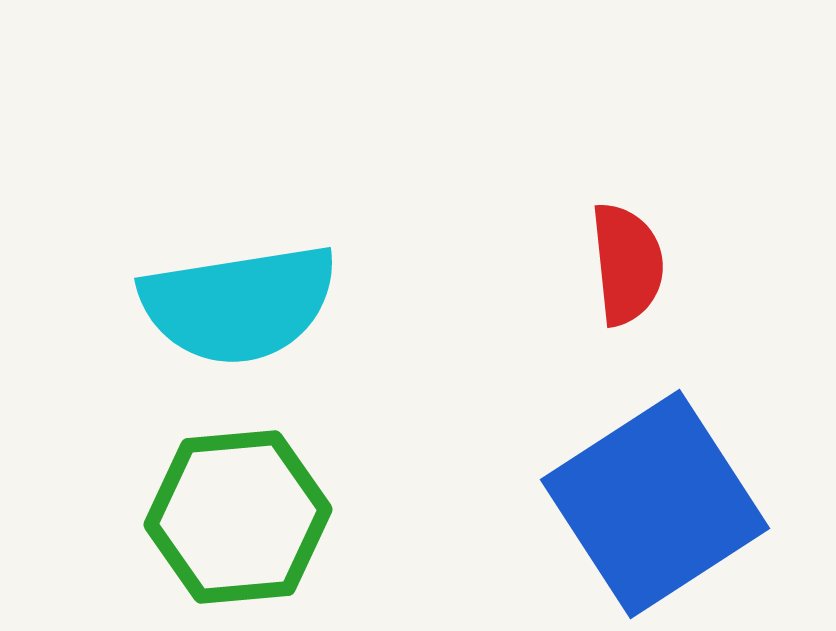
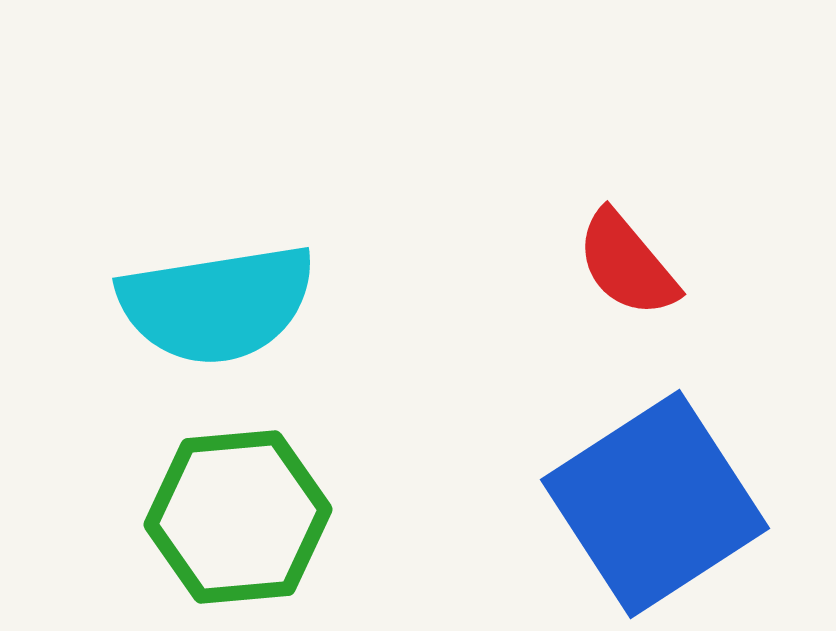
red semicircle: rotated 146 degrees clockwise
cyan semicircle: moved 22 px left
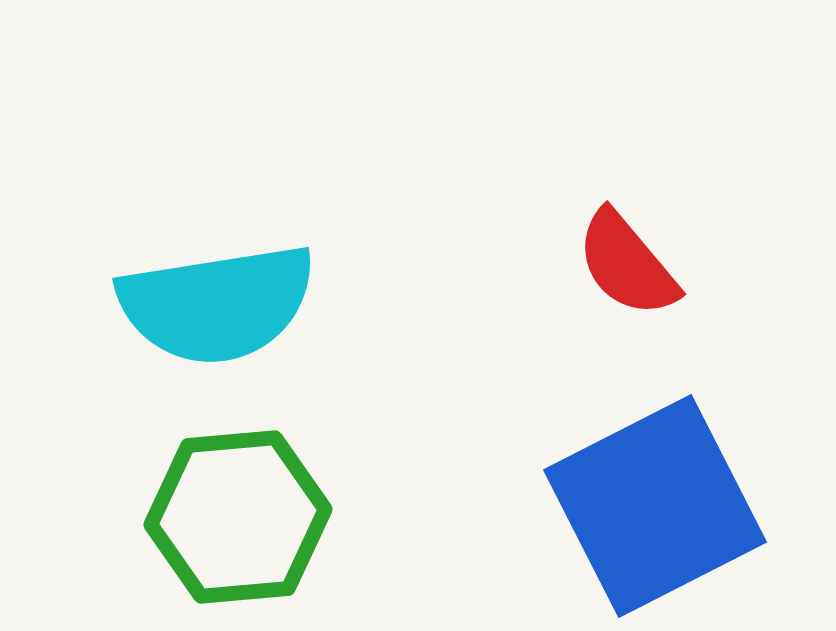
blue square: moved 2 px down; rotated 6 degrees clockwise
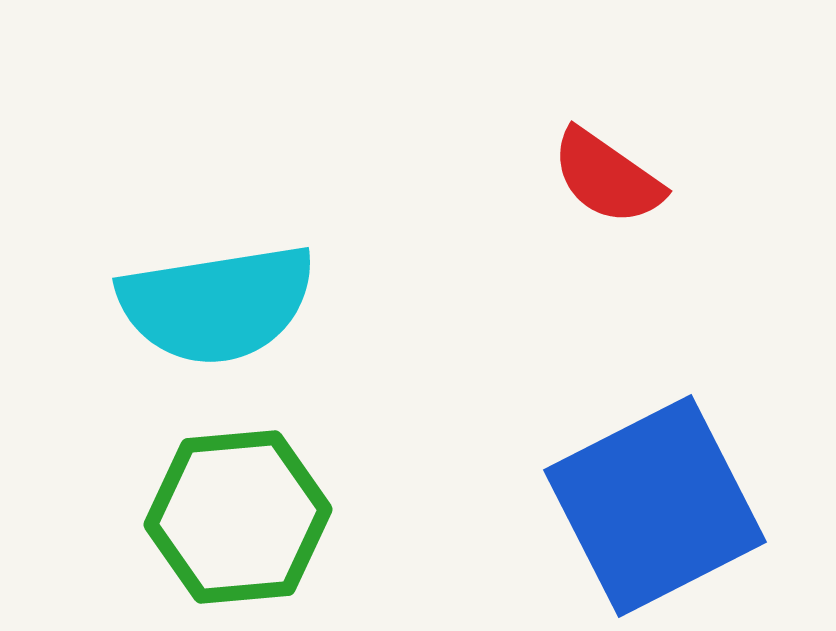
red semicircle: moved 20 px left, 87 px up; rotated 15 degrees counterclockwise
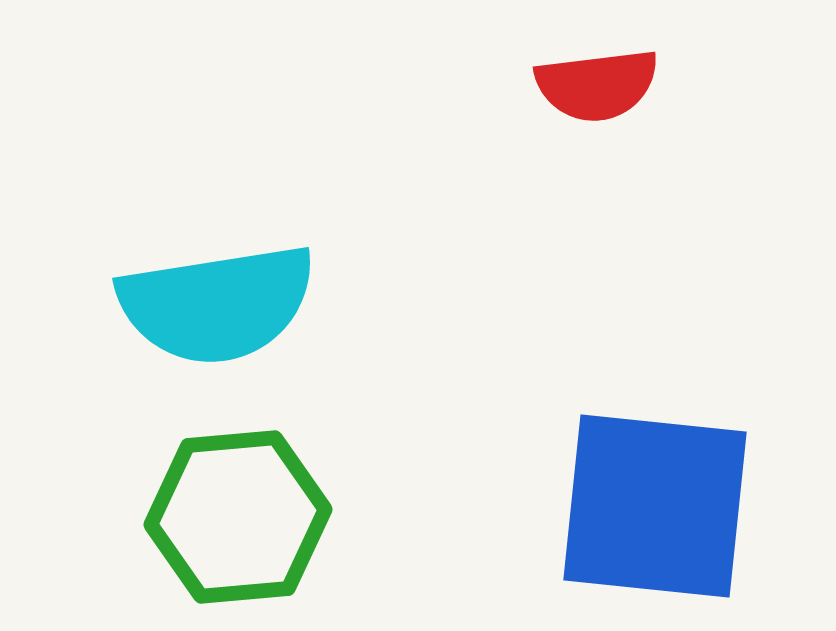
red semicircle: moved 10 px left, 92 px up; rotated 42 degrees counterclockwise
blue square: rotated 33 degrees clockwise
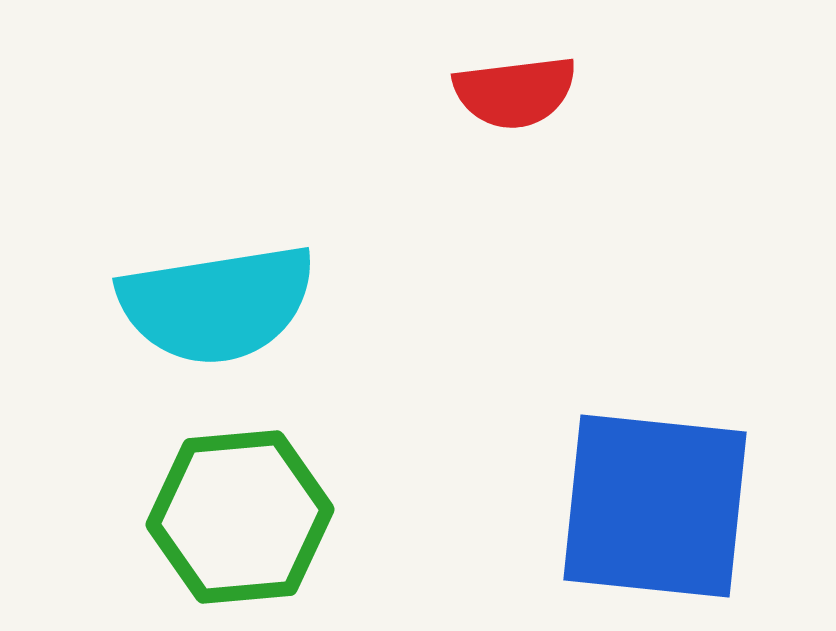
red semicircle: moved 82 px left, 7 px down
green hexagon: moved 2 px right
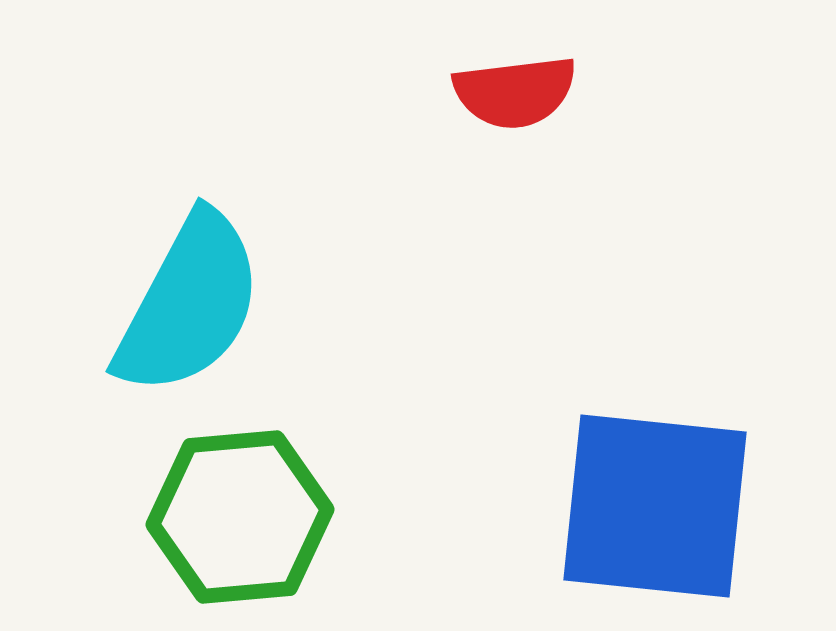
cyan semicircle: moved 28 px left; rotated 53 degrees counterclockwise
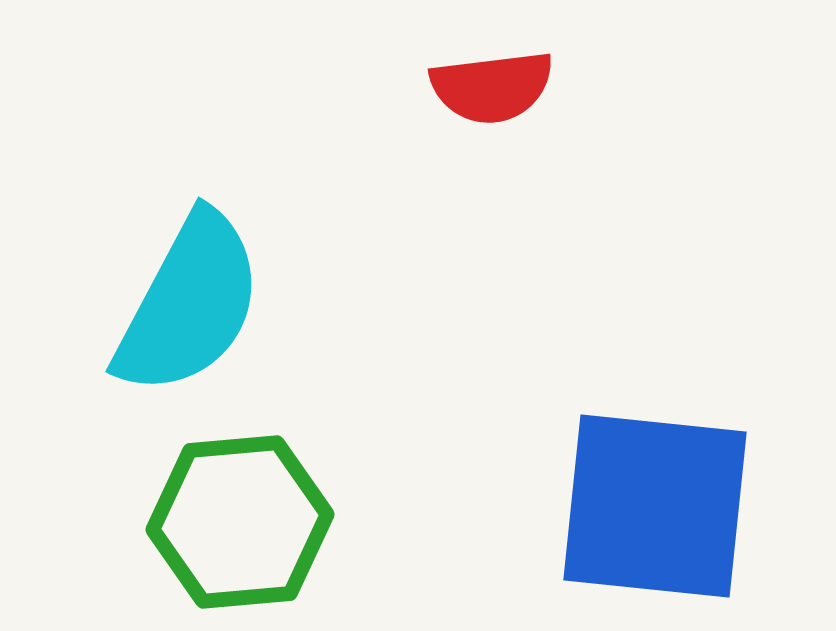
red semicircle: moved 23 px left, 5 px up
green hexagon: moved 5 px down
